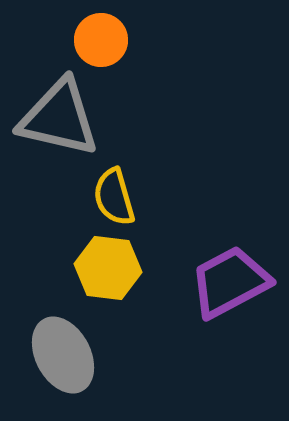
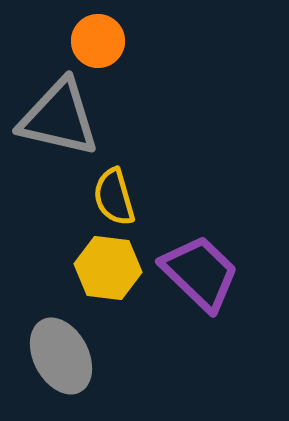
orange circle: moved 3 px left, 1 px down
purple trapezoid: moved 30 px left, 9 px up; rotated 72 degrees clockwise
gray ellipse: moved 2 px left, 1 px down
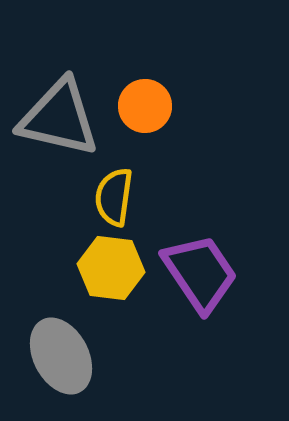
orange circle: moved 47 px right, 65 px down
yellow semicircle: rotated 24 degrees clockwise
yellow hexagon: moved 3 px right
purple trapezoid: rotated 12 degrees clockwise
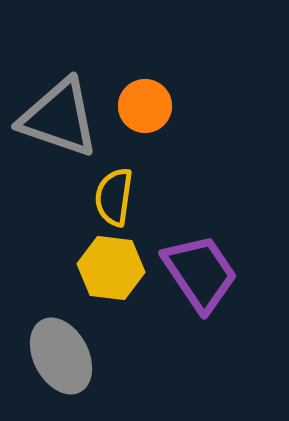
gray triangle: rotated 6 degrees clockwise
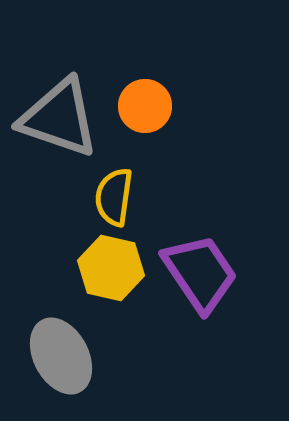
yellow hexagon: rotated 6 degrees clockwise
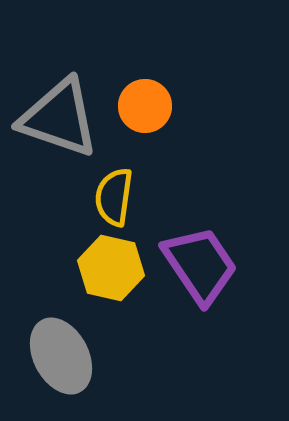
purple trapezoid: moved 8 px up
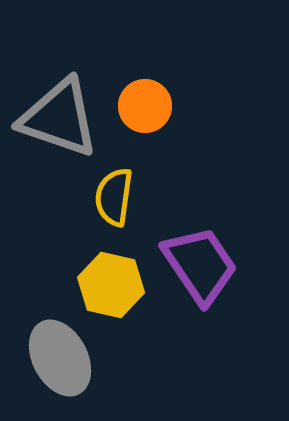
yellow hexagon: moved 17 px down
gray ellipse: moved 1 px left, 2 px down
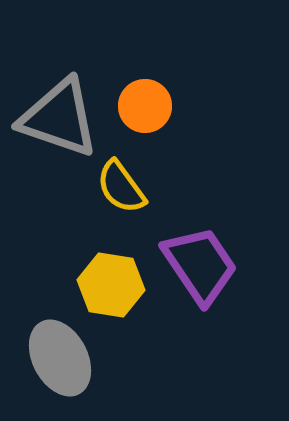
yellow semicircle: moved 7 px right, 10 px up; rotated 44 degrees counterclockwise
yellow hexagon: rotated 4 degrees counterclockwise
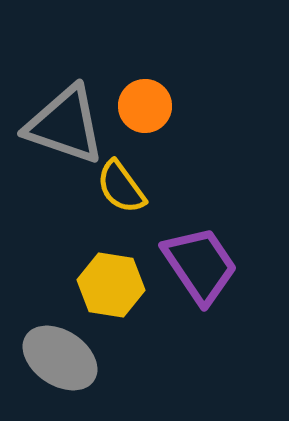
gray triangle: moved 6 px right, 7 px down
gray ellipse: rotated 28 degrees counterclockwise
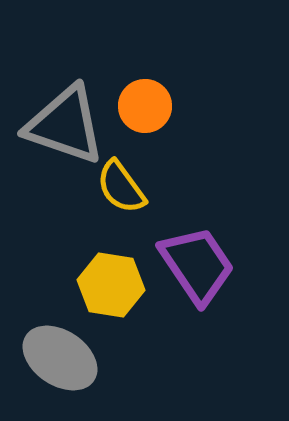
purple trapezoid: moved 3 px left
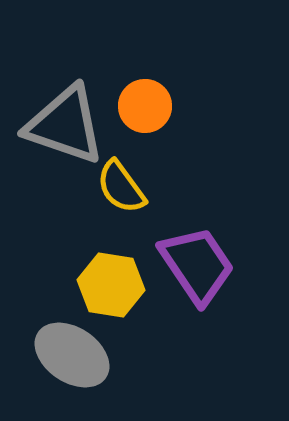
gray ellipse: moved 12 px right, 3 px up
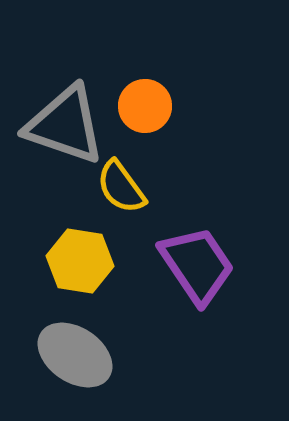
yellow hexagon: moved 31 px left, 24 px up
gray ellipse: moved 3 px right
